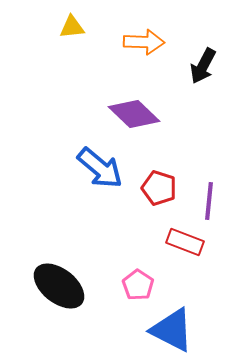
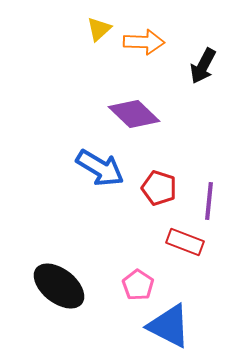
yellow triangle: moved 27 px right, 2 px down; rotated 36 degrees counterclockwise
blue arrow: rotated 9 degrees counterclockwise
blue triangle: moved 3 px left, 4 px up
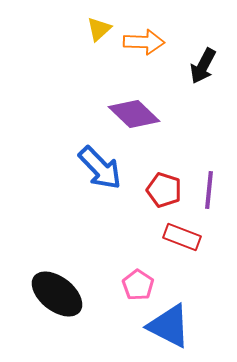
blue arrow: rotated 15 degrees clockwise
red pentagon: moved 5 px right, 2 px down
purple line: moved 11 px up
red rectangle: moved 3 px left, 5 px up
black ellipse: moved 2 px left, 8 px down
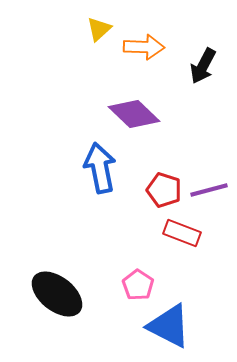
orange arrow: moved 5 px down
blue arrow: rotated 147 degrees counterclockwise
purple line: rotated 69 degrees clockwise
red rectangle: moved 4 px up
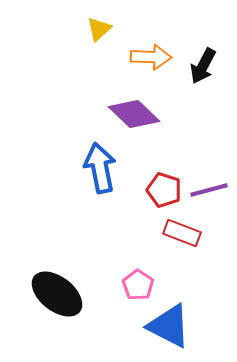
orange arrow: moved 7 px right, 10 px down
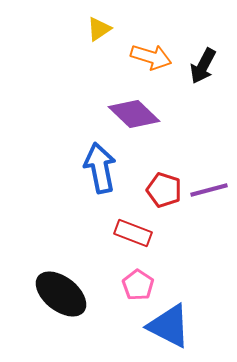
yellow triangle: rotated 8 degrees clockwise
orange arrow: rotated 15 degrees clockwise
red rectangle: moved 49 px left
black ellipse: moved 4 px right
